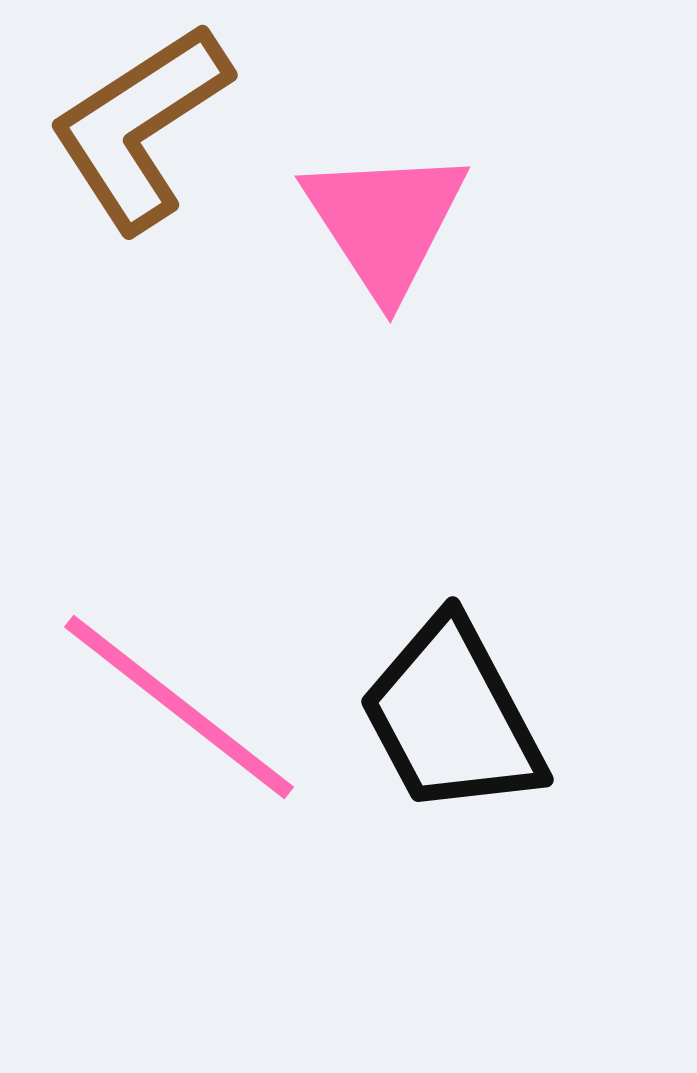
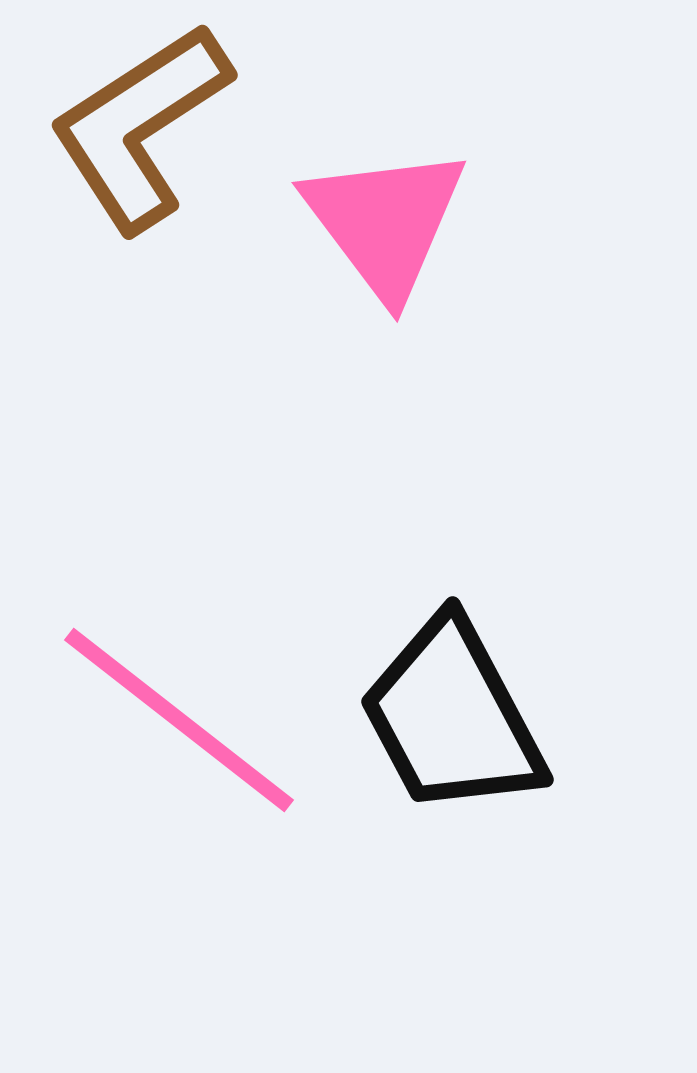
pink triangle: rotated 4 degrees counterclockwise
pink line: moved 13 px down
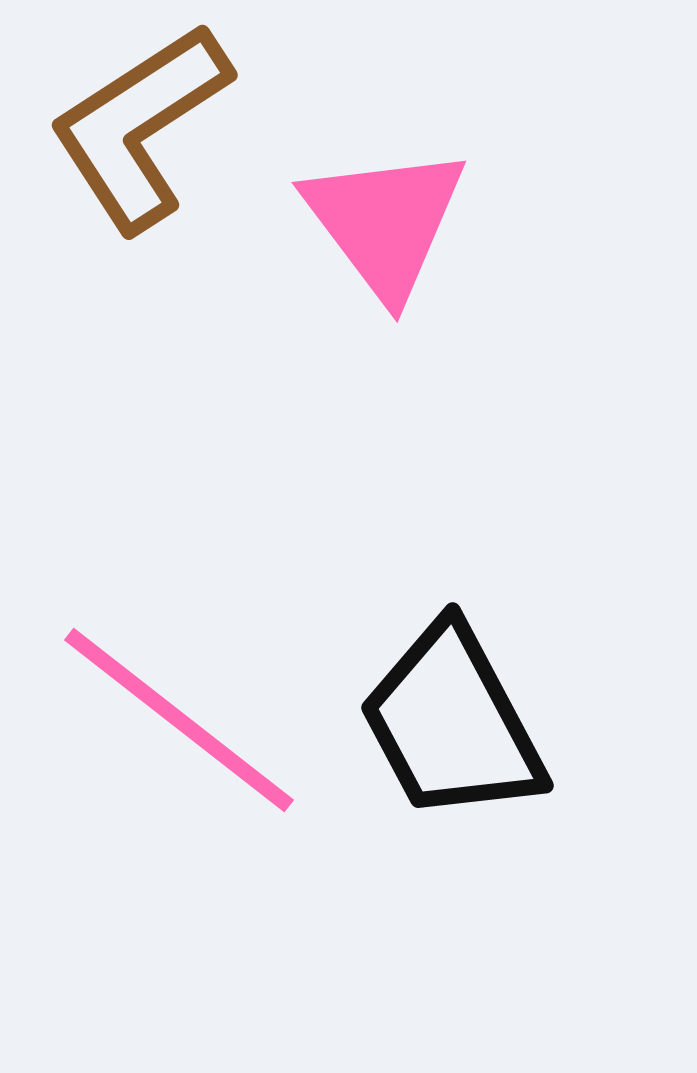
black trapezoid: moved 6 px down
